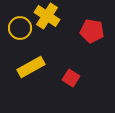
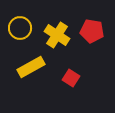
yellow cross: moved 10 px right, 19 px down
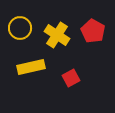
red pentagon: moved 1 px right; rotated 20 degrees clockwise
yellow rectangle: rotated 16 degrees clockwise
red square: rotated 30 degrees clockwise
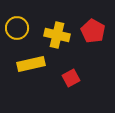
yellow circle: moved 3 px left
yellow cross: rotated 20 degrees counterclockwise
yellow rectangle: moved 3 px up
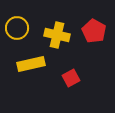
red pentagon: moved 1 px right
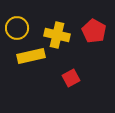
yellow rectangle: moved 8 px up
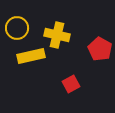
red pentagon: moved 6 px right, 18 px down
red square: moved 6 px down
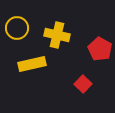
yellow rectangle: moved 1 px right, 8 px down
red square: moved 12 px right; rotated 18 degrees counterclockwise
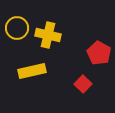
yellow cross: moved 9 px left
red pentagon: moved 1 px left, 4 px down
yellow rectangle: moved 7 px down
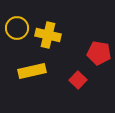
red pentagon: rotated 20 degrees counterclockwise
red square: moved 5 px left, 4 px up
